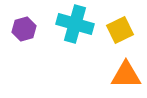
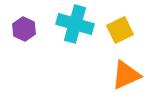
purple hexagon: rotated 20 degrees counterclockwise
orange triangle: rotated 24 degrees counterclockwise
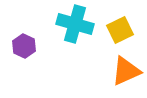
purple hexagon: moved 17 px down
orange triangle: moved 4 px up
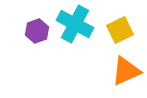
cyan cross: rotated 12 degrees clockwise
purple hexagon: moved 13 px right, 15 px up; rotated 15 degrees clockwise
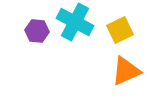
cyan cross: moved 2 px up
purple hexagon: rotated 25 degrees clockwise
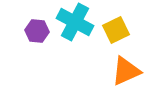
yellow square: moved 4 px left
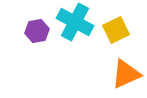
purple hexagon: rotated 15 degrees counterclockwise
orange triangle: moved 3 px down
